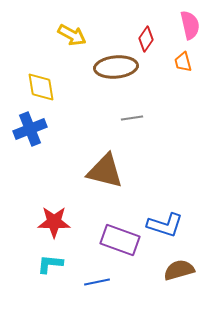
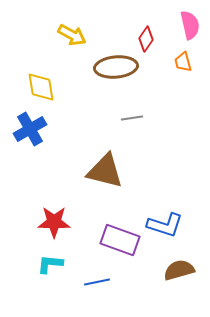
blue cross: rotated 8 degrees counterclockwise
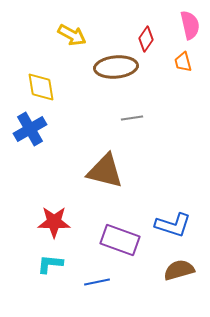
blue L-shape: moved 8 px right
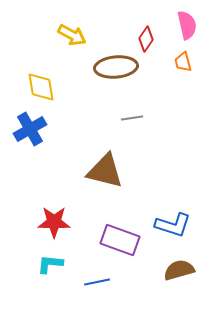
pink semicircle: moved 3 px left
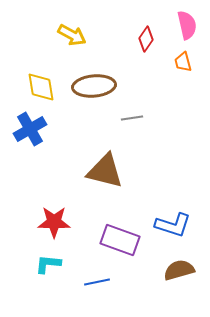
brown ellipse: moved 22 px left, 19 px down
cyan L-shape: moved 2 px left
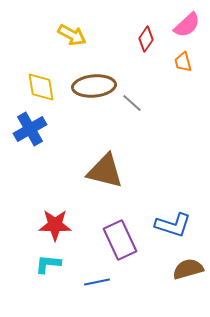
pink semicircle: rotated 60 degrees clockwise
gray line: moved 15 px up; rotated 50 degrees clockwise
red star: moved 1 px right, 3 px down
purple rectangle: rotated 45 degrees clockwise
brown semicircle: moved 9 px right, 1 px up
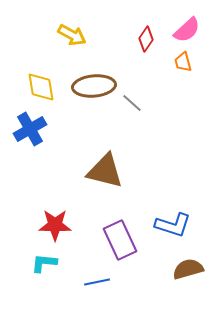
pink semicircle: moved 5 px down
cyan L-shape: moved 4 px left, 1 px up
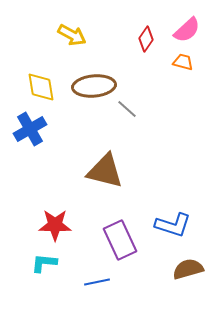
orange trapezoid: rotated 120 degrees clockwise
gray line: moved 5 px left, 6 px down
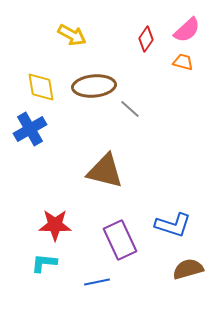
gray line: moved 3 px right
